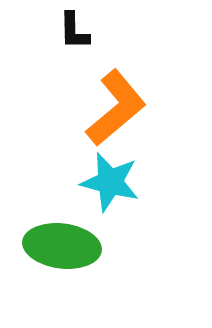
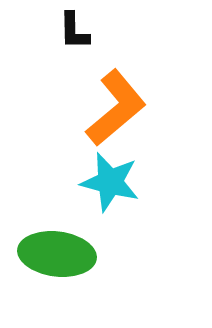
green ellipse: moved 5 px left, 8 px down
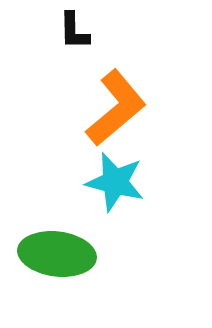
cyan star: moved 5 px right
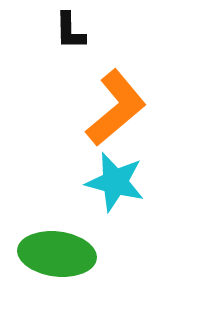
black L-shape: moved 4 px left
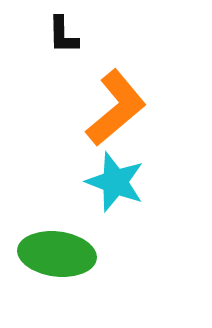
black L-shape: moved 7 px left, 4 px down
cyan star: rotated 6 degrees clockwise
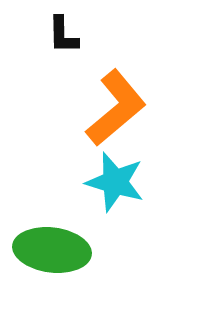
cyan star: rotated 4 degrees counterclockwise
green ellipse: moved 5 px left, 4 px up
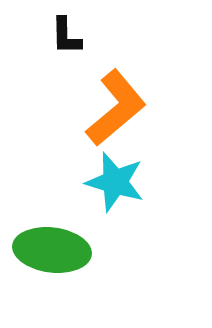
black L-shape: moved 3 px right, 1 px down
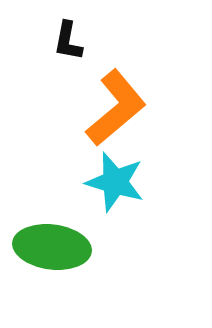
black L-shape: moved 2 px right, 5 px down; rotated 12 degrees clockwise
green ellipse: moved 3 px up
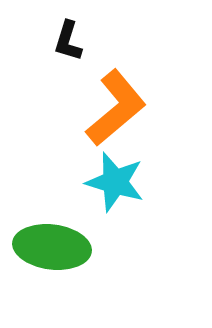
black L-shape: rotated 6 degrees clockwise
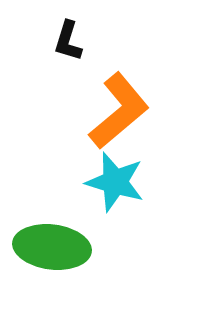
orange L-shape: moved 3 px right, 3 px down
